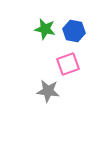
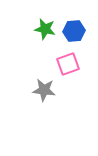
blue hexagon: rotated 15 degrees counterclockwise
gray star: moved 4 px left, 1 px up
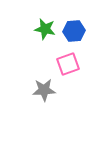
gray star: rotated 10 degrees counterclockwise
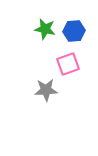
gray star: moved 2 px right
